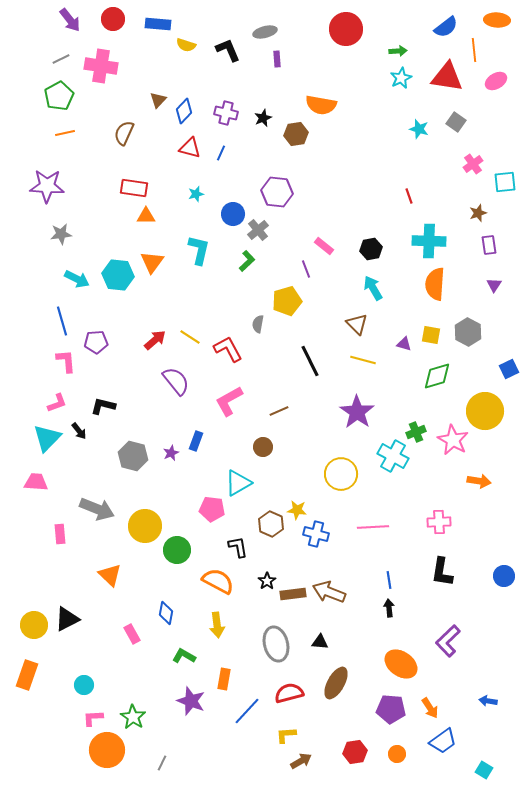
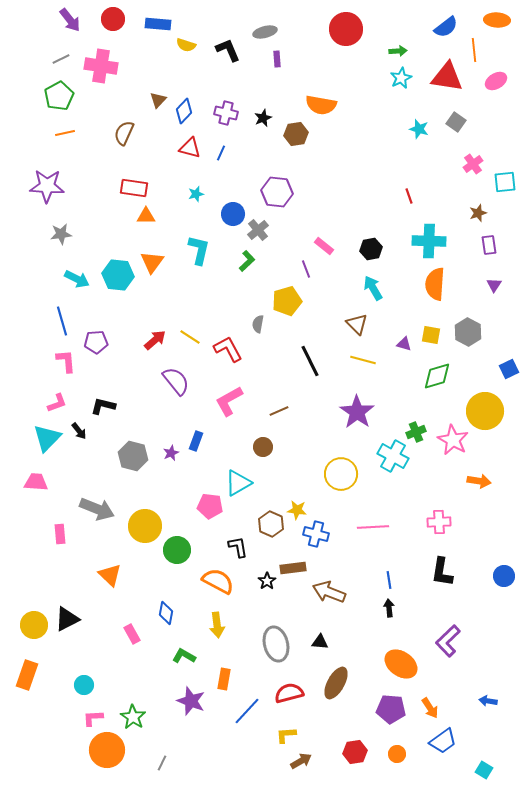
pink pentagon at (212, 509): moved 2 px left, 3 px up
brown rectangle at (293, 594): moved 26 px up
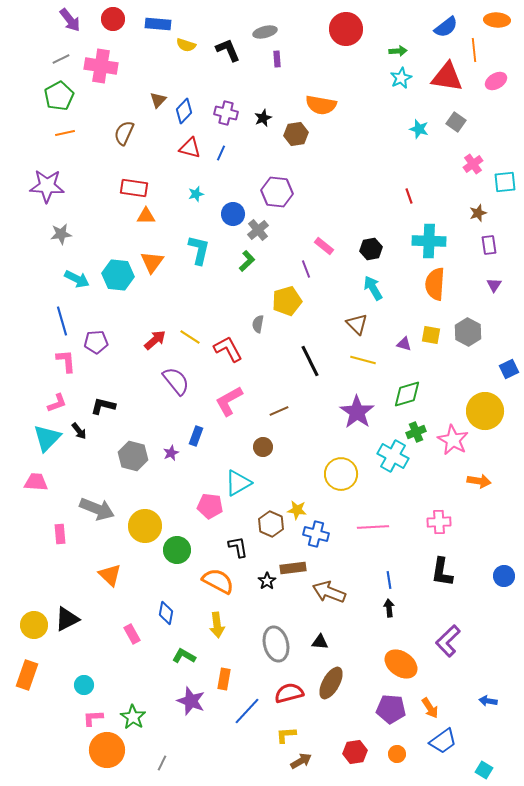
green diamond at (437, 376): moved 30 px left, 18 px down
blue rectangle at (196, 441): moved 5 px up
brown ellipse at (336, 683): moved 5 px left
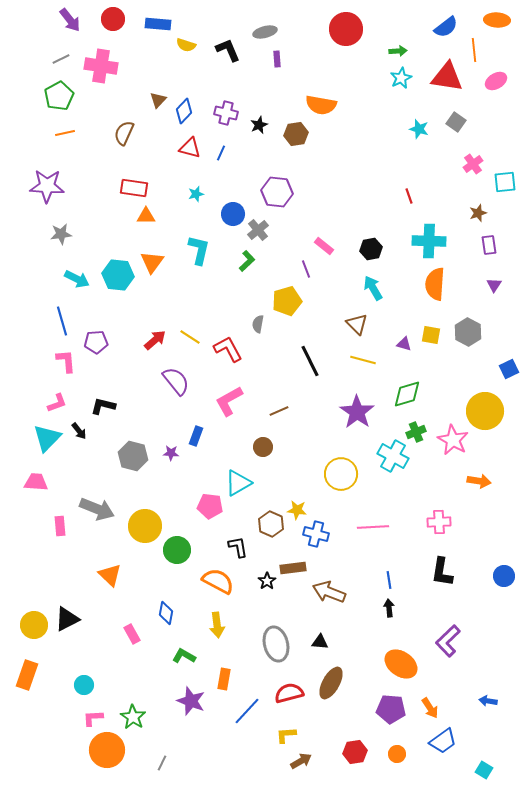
black star at (263, 118): moved 4 px left, 7 px down
purple star at (171, 453): rotated 28 degrees clockwise
pink rectangle at (60, 534): moved 8 px up
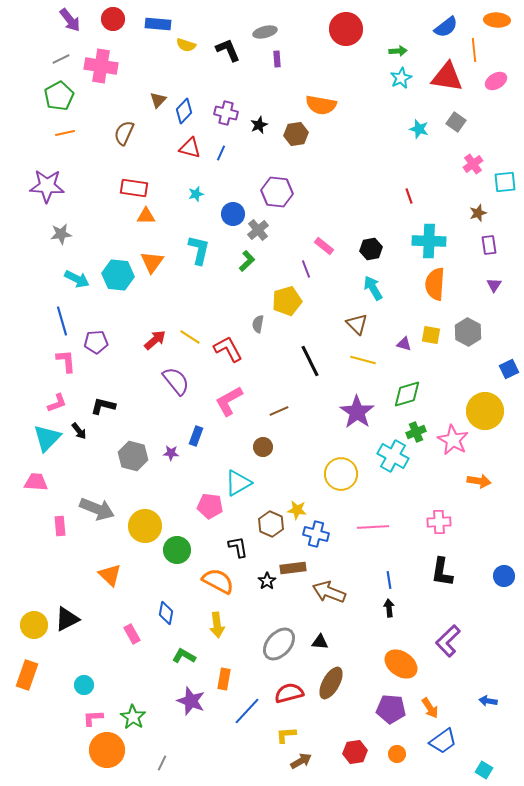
gray ellipse at (276, 644): moved 3 px right; rotated 56 degrees clockwise
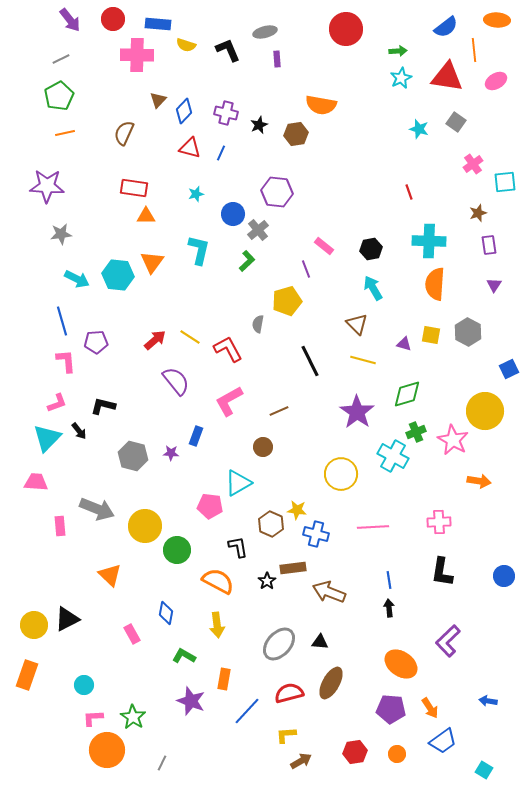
pink cross at (101, 66): moved 36 px right, 11 px up; rotated 8 degrees counterclockwise
red line at (409, 196): moved 4 px up
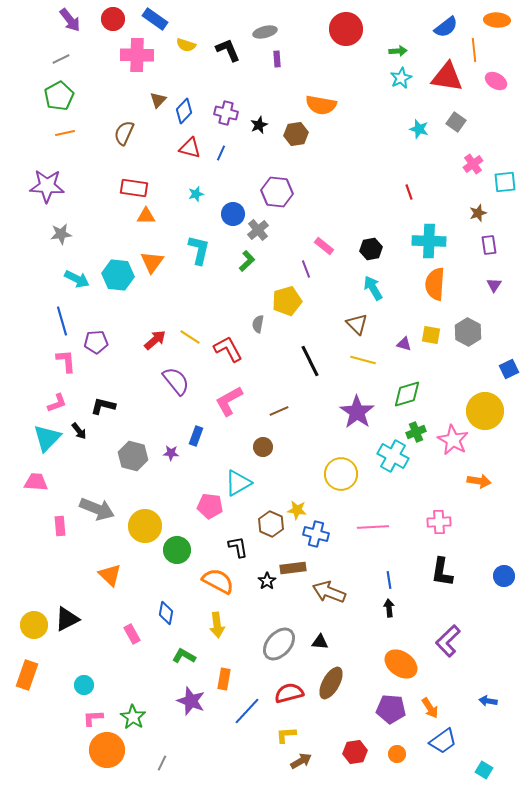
blue rectangle at (158, 24): moved 3 px left, 5 px up; rotated 30 degrees clockwise
pink ellipse at (496, 81): rotated 60 degrees clockwise
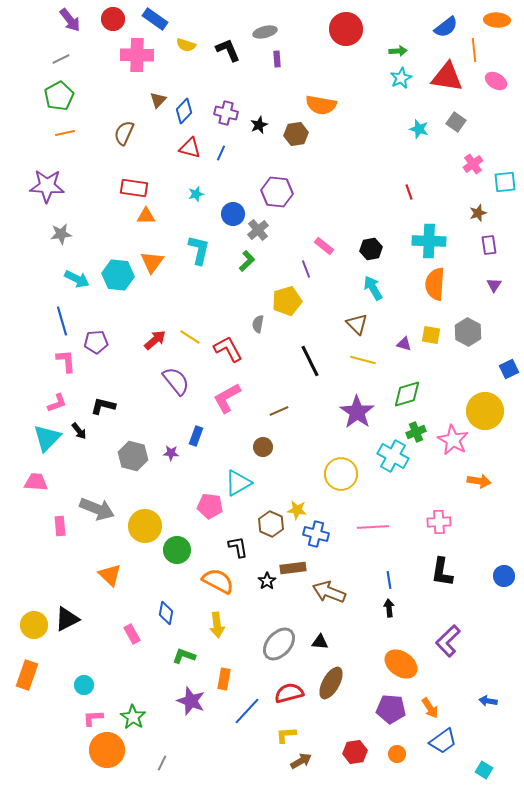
pink L-shape at (229, 401): moved 2 px left, 3 px up
green L-shape at (184, 656): rotated 10 degrees counterclockwise
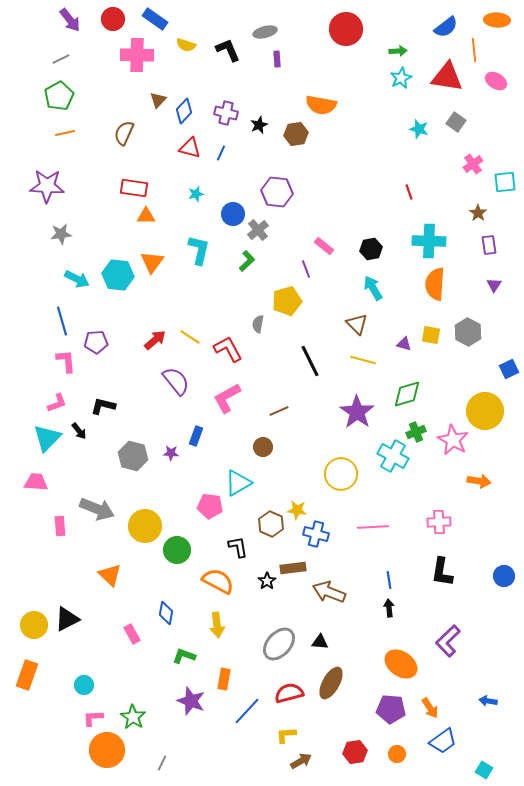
brown star at (478, 213): rotated 18 degrees counterclockwise
